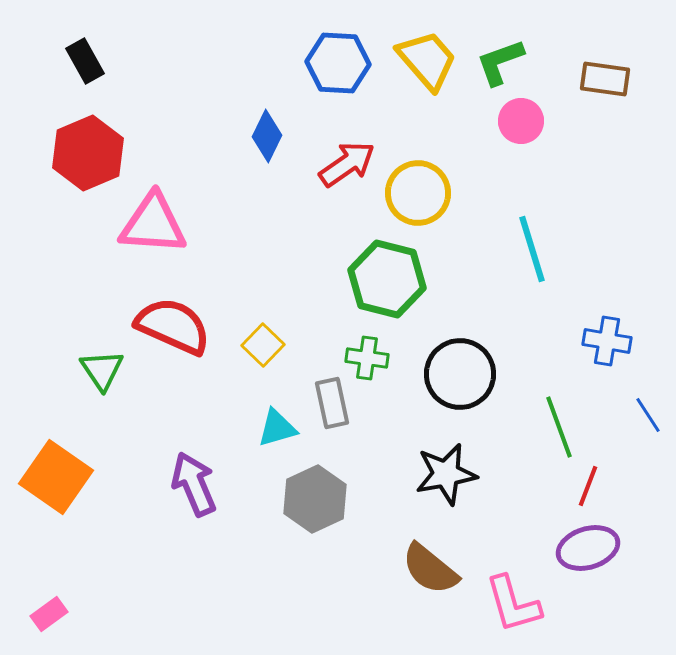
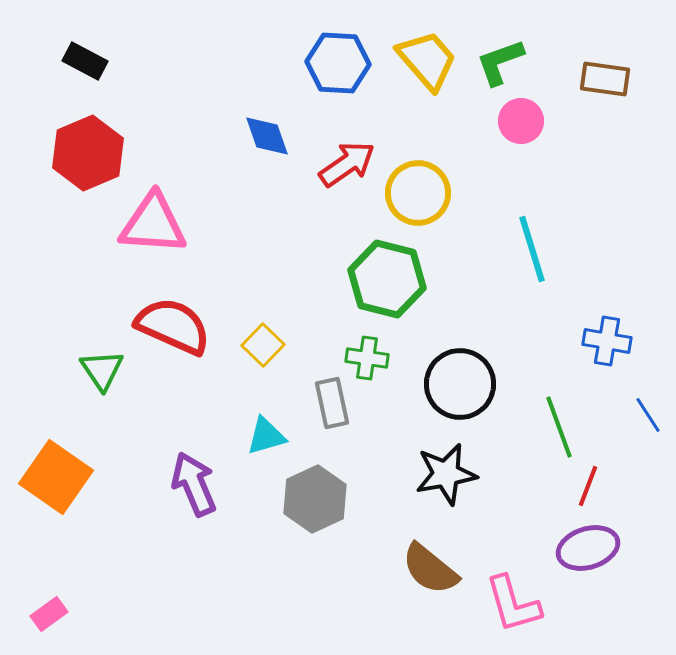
black rectangle: rotated 33 degrees counterclockwise
blue diamond: rotated 45 degrees counterclockwise
black circle: moved 10 px down
cyan triangle: moved 11 px left, 8 px down
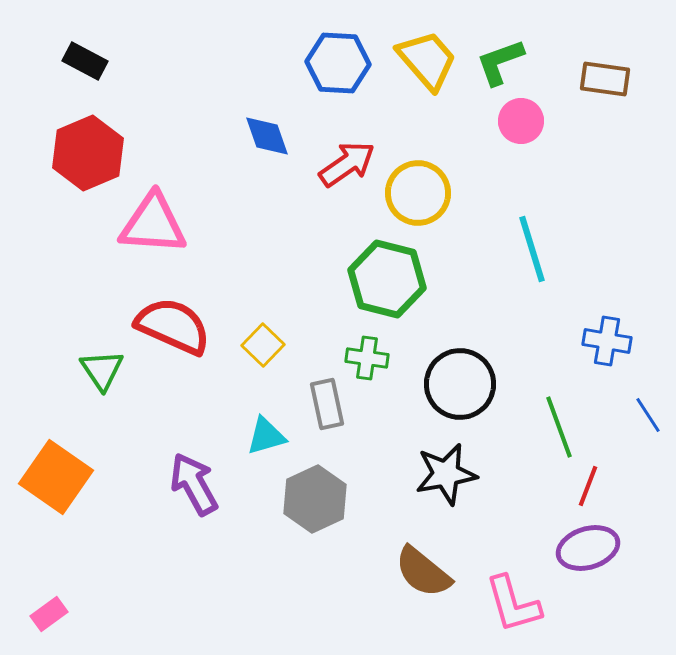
gray rectangle: moved 5 px left, 1 px down
purple arrow: rotated 6 degrees counterclockwise
brown semicircle: moved 7 px left, 3 px down
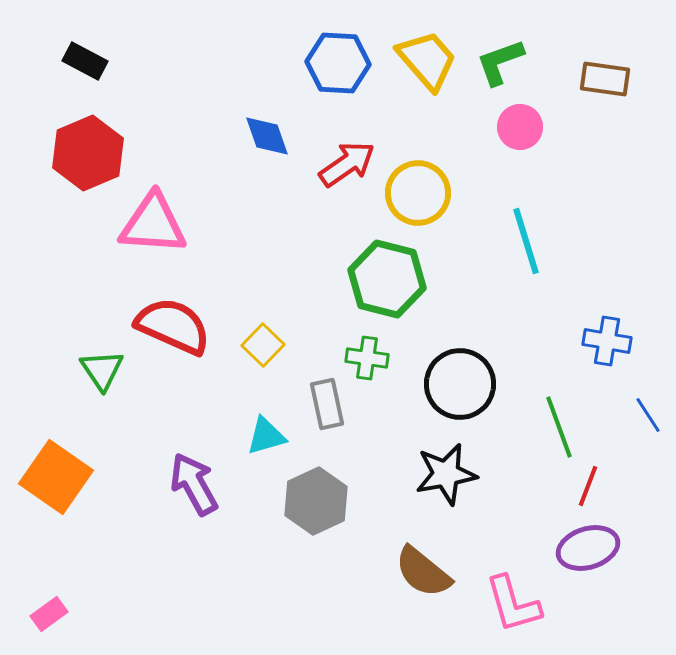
pink circle: moved 1 px left, 6 px down
cyan line: moved 6 px left, 8 px up
gray hexagon: moved 1 px right, 2 px down
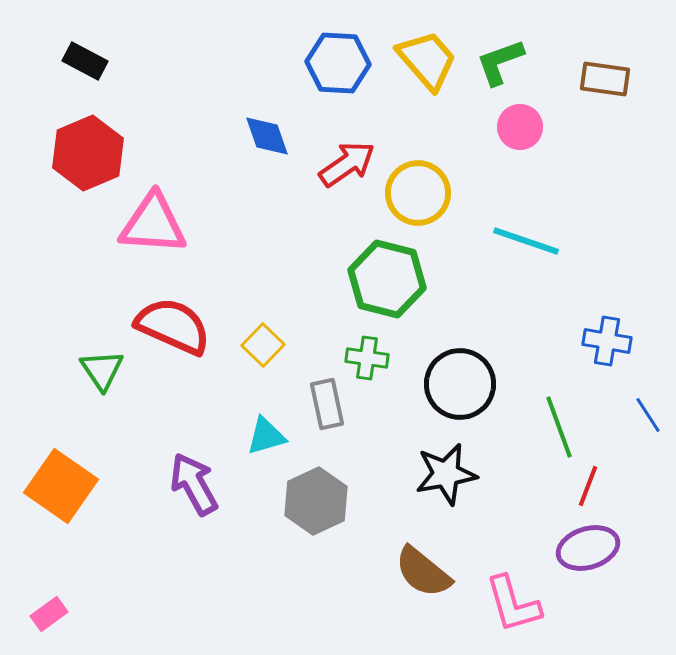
cyan line: rotated 54 degrees counterclockwise
orange square: moved 5 px right, 9 px down
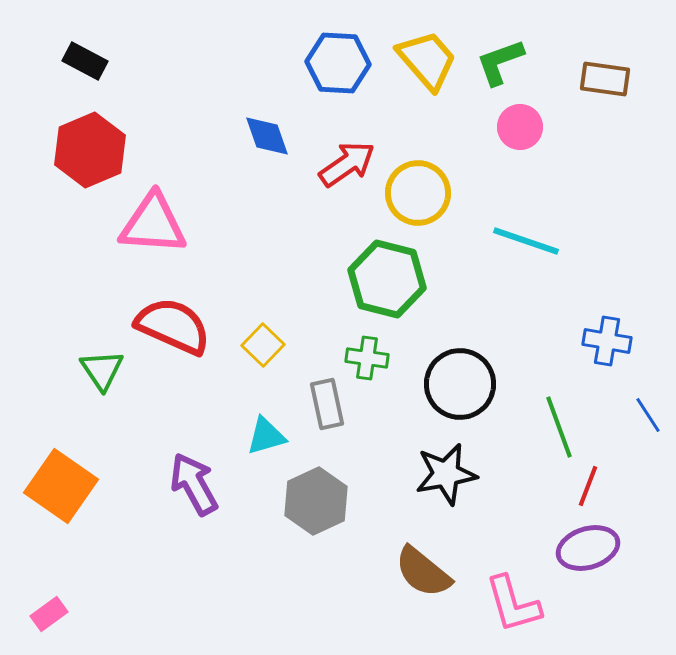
red hexagon: moved 2 px right, 3 px up
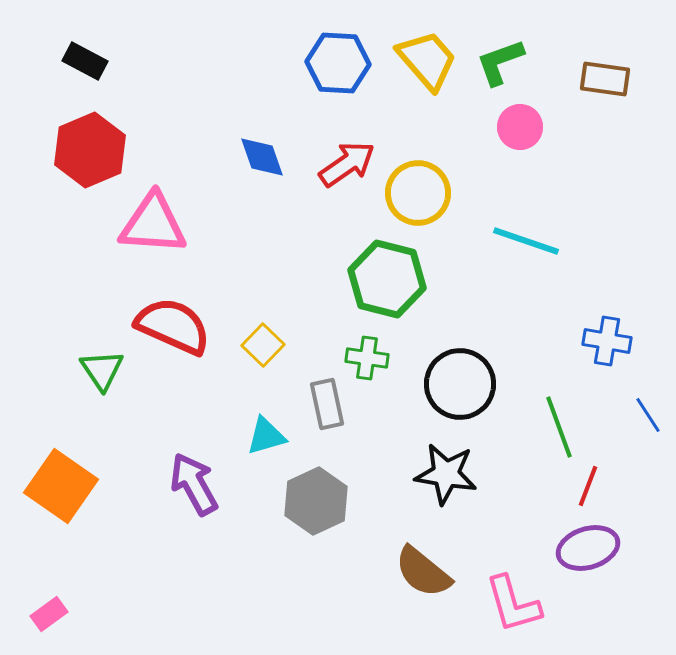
blue diamond: moved 5 px left, 21 px down
black star: rotated 20 degrees clockwise
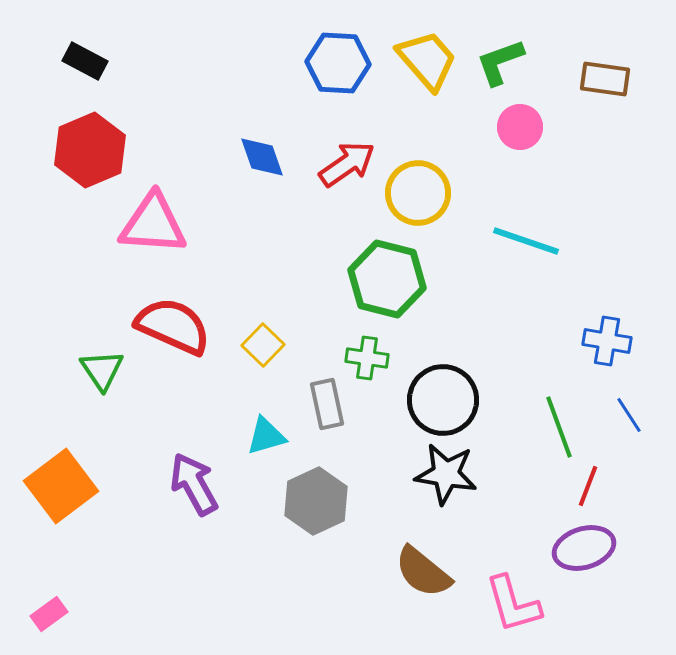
black circle: moved 17 px left, 16 px down
blue line: moved 19 px left
orange square: rotated 18 degrees clockwise
purple ellipse: moved 4 px left
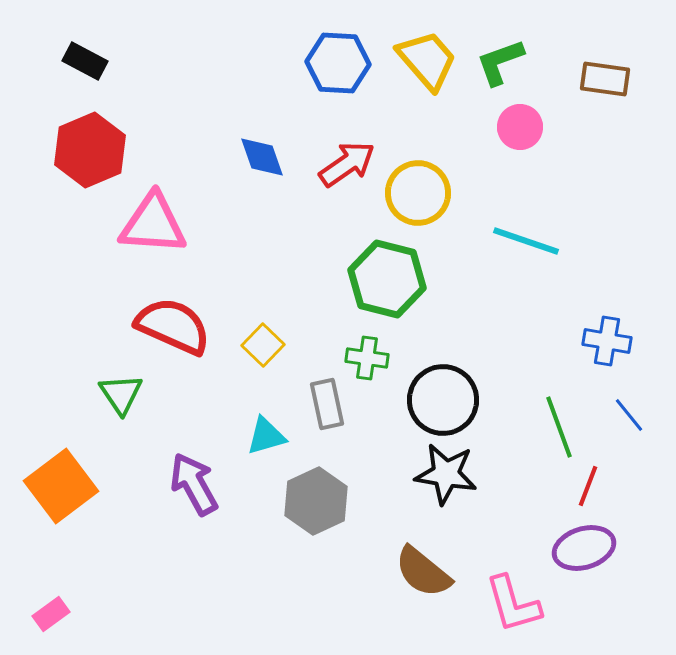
green triangle: moved 19 px right, 24 px down
blue line: rotated 6 degrees counterclockwise
pink rectangle: moved 2 px right
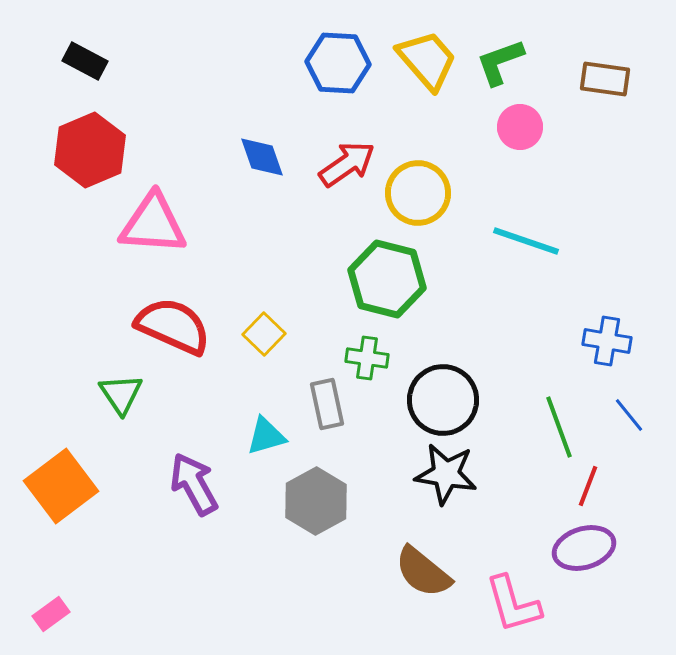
yellow square: moved 1 px right, 11 px up
gray hexagon: rotated 4 degrees counterclockwise
